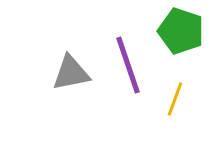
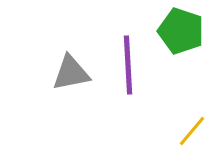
purple line: rotated 16 degrees clockwise
yellow line: moved 17 px right, 32 px down; rotated 20 degrees clockwise
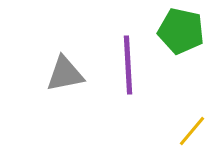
green pentagon: rotated 6 degrees counterclockwise
gray triangle: moved 6 px left, 1 px down
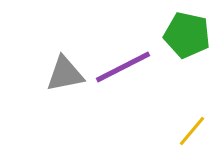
green pentagon: moved 6 px right, 4 px down
purple line: moved 5 px left, 2 px down; rotated 66 degrees clockwise
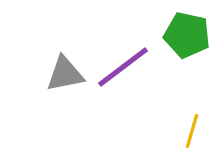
purple line: rotated 10 degrees counterclockwise
yellow line: rotated 24 degrees counterclockwise
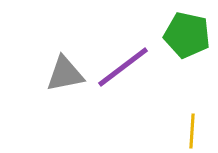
yellow line: rotated 12 degrees counterclockwise
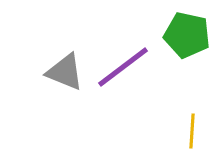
gray triangle: moved 2 px up; rotated 33 degrees clockwise
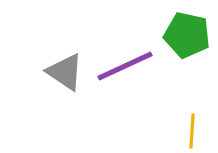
purple line: moved 2 px right, 1 px up; rotated 12 degrees clockwise
gray triangle: rotated 12 degrees clockwise
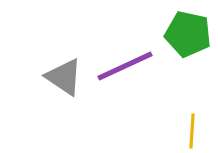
green pentagon: moved 1 px right, 1 px up
gray triangle: moved 1 px left, 5 px down
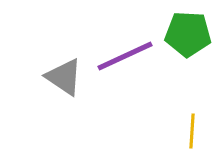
green pentagon: rotated 9 degrees counterclockwise
purple line: moved 10 px up
